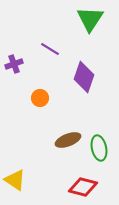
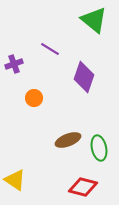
green triangle: moved 4 px right, 1 px down; rotated 24 degrees counterclockwise
orange circle: moved 6 px left
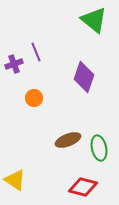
purple line: moved 14 px left, 3 px down; rotated 36 degrees clockwise
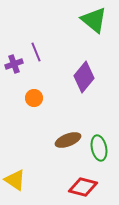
purple diamond: rotated 20 degrees clockwise
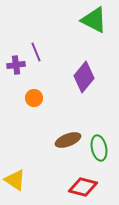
green triangle: rotated 12 degrees counterclockwise
purple cross: moved 2 px right, 1 px down; rotated 12 degrees clockwise
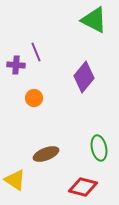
purple cross: rotated 12 degrees clockwise
brown ellipse: moved 22 px left, 14 px down
